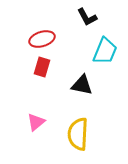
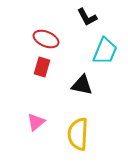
red ellipse: moved 4 px right; rotated 40 degrees clockwise
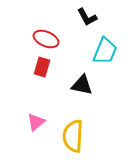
yellow semicircle: moved 5 px left, 2 px down
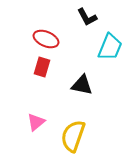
cyan trapezoid: moved 5 px right, 4 px up
yellow semicircle: rotated 16 degrees clockwise
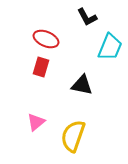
red rectangle: moved 1 px left
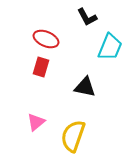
black triangle: moved 3 px right, 2 px down
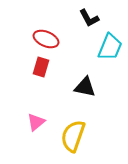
black L-shape: moved 2 px right, 1 px down
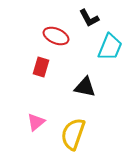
red ellipse: moved 10 px right, 3 px up
yellow semicircle: moved 2 px up
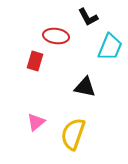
black L-shape: moved 1 px left, 1 px up
red ellipse: rotated 15 degrees counterclockwise
red rectangle: moved 6 px left, 6 px up
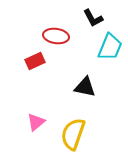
black L-shape: moved 5 px right, 1 px down
red rectangle: rotated 48 degrees clockwise
